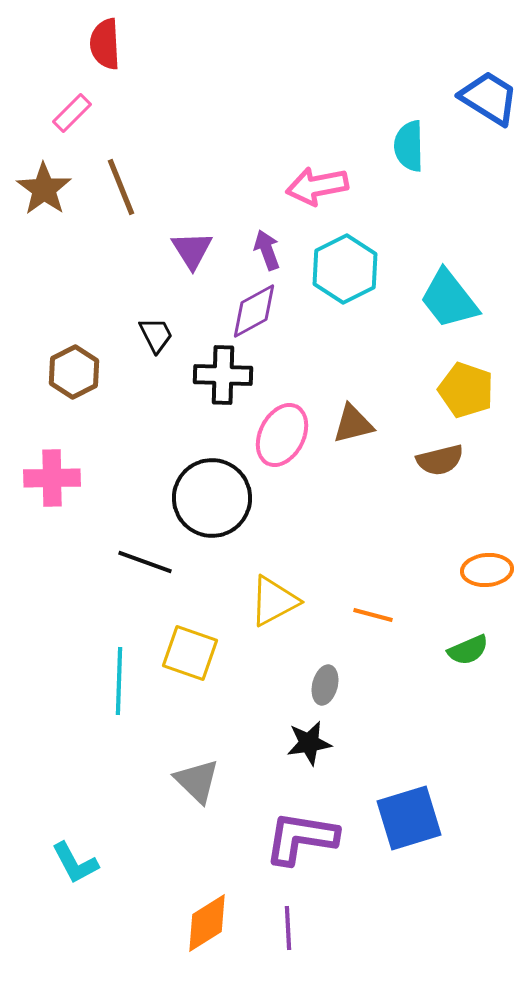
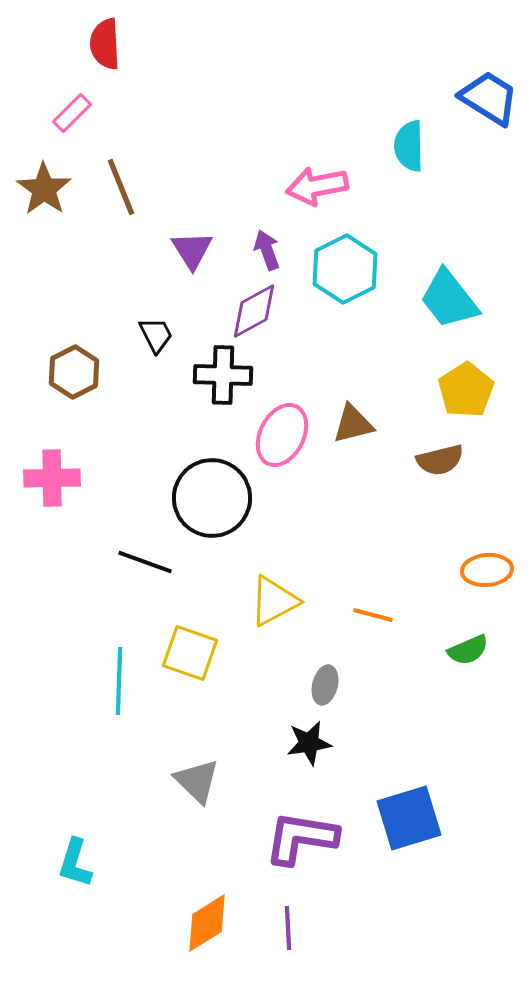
yellow pentagon: rotated 20 degrees clockwise
cyan L-shape: rotated 45 degrees clockwise
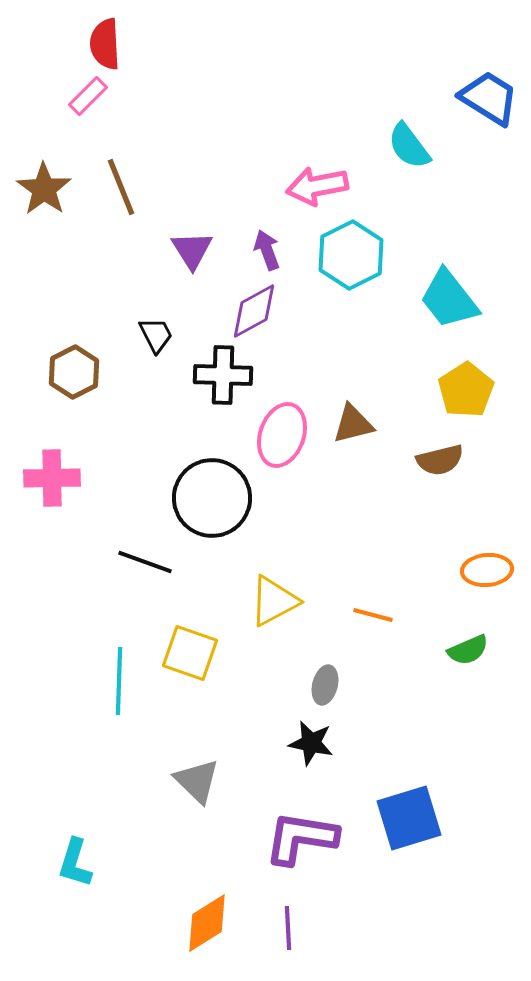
pink rectangle: moved 16 px right, 17 px up
cyan semicircle: rotated 36 degrees counterclockwise
cyan hexagon: moved 6 px right, 14 px up
pink ellipse: rotated 8 degrees counterclockwise
black star: moved 2 px right; rotated 21 degrees clockwise
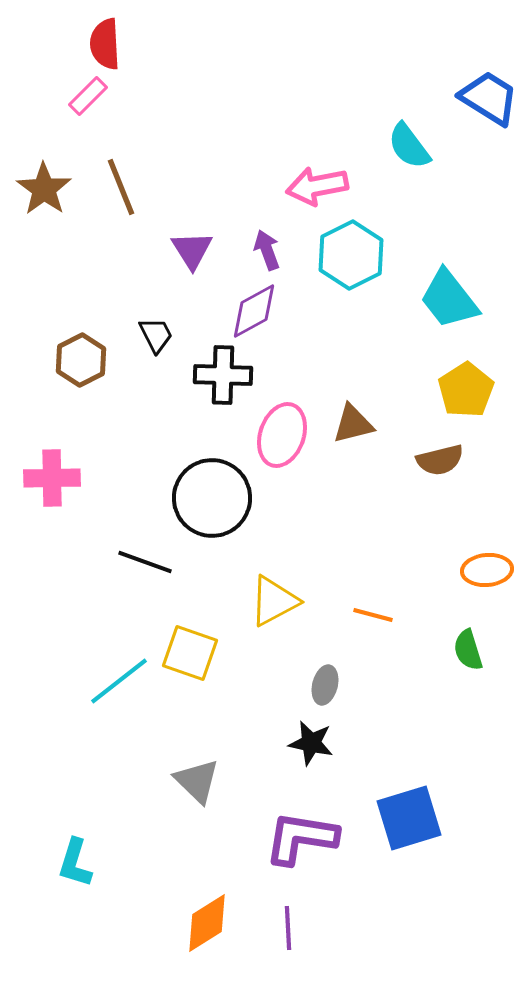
brown hexagon: moved 7 px right, 12 px up
green semicircle: rotated 96 degrees clockwise
cyan line: rotated 50 degrees clockwise
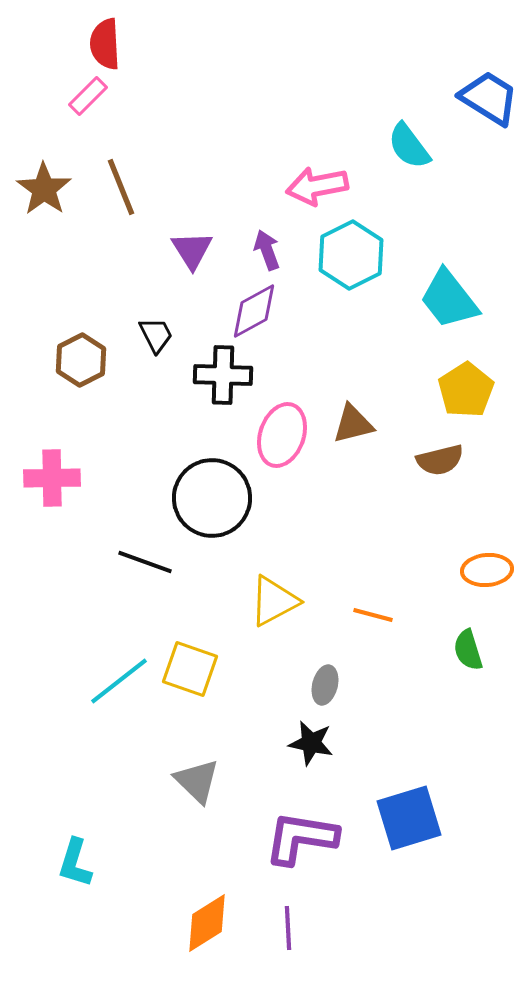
yellow square: moved 16 px down
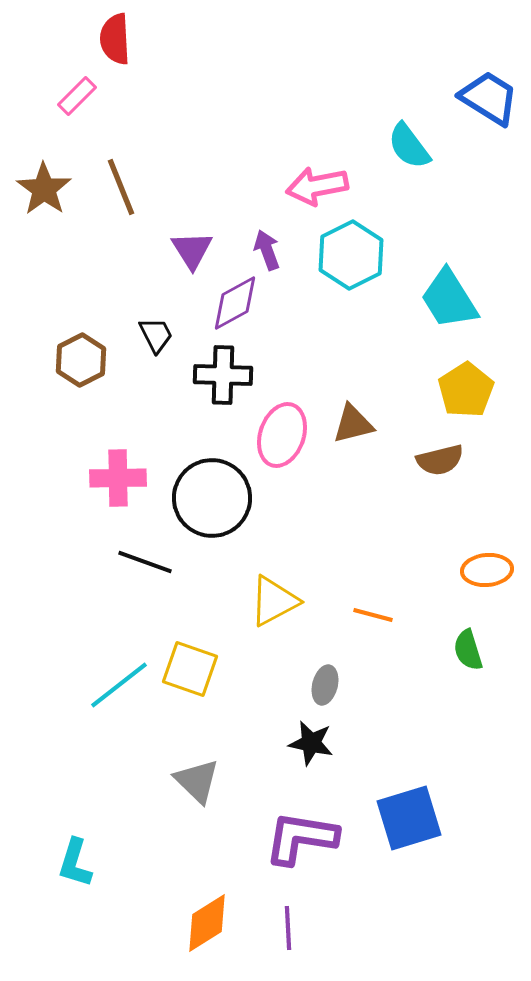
red semicircle: moved 10 px right, 5 px up
pink rectangle: moved 11 px left
cyan trapezoid: rotated 6 degrees clockwise
purple diamond: moved 19 px left, 8 px up
pink cross: moved 66 px right
cyan line: moved 4 px down
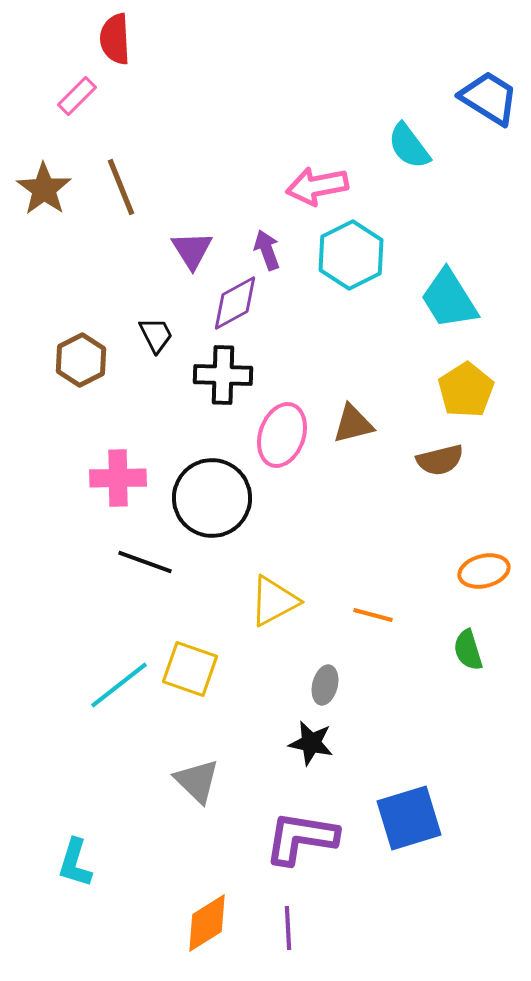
orange ellipse: moved 3 px left, 1 px down; rotated 9 degrees counterclockwise
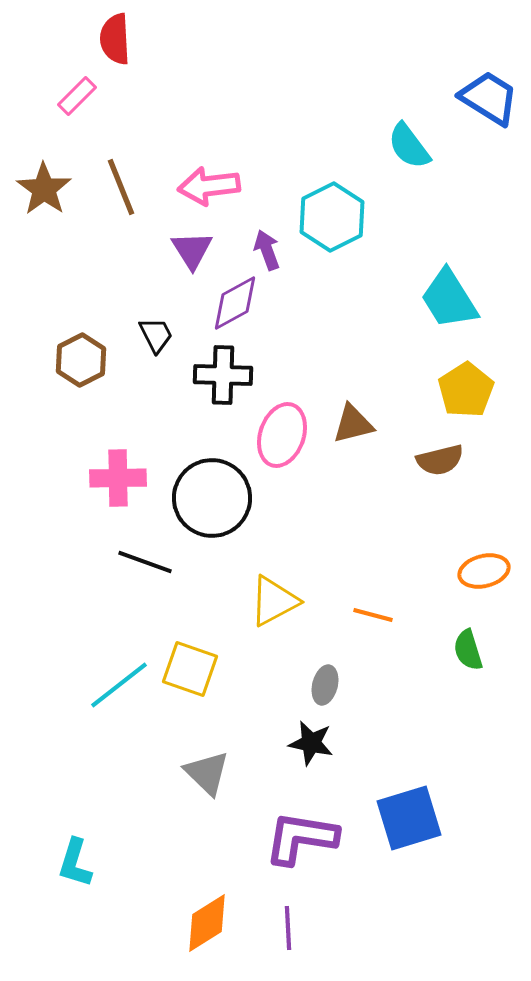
pink arrow: moved 108 px left; rotated 4 degrees clockwise
cyan hexagon: moved 19 px left, 38 px up
gray triangle: moved 10 px right, 8 px up
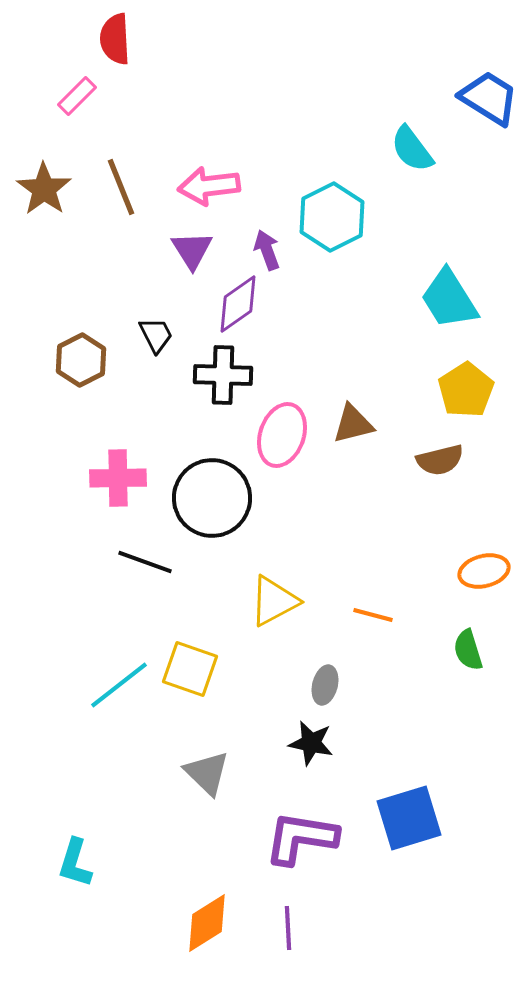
cyan semicircle: moved 3 px right, 3 px down
purple diamond: moved 3 px right, 1 px down; rotated 6 degrees counterclockwise
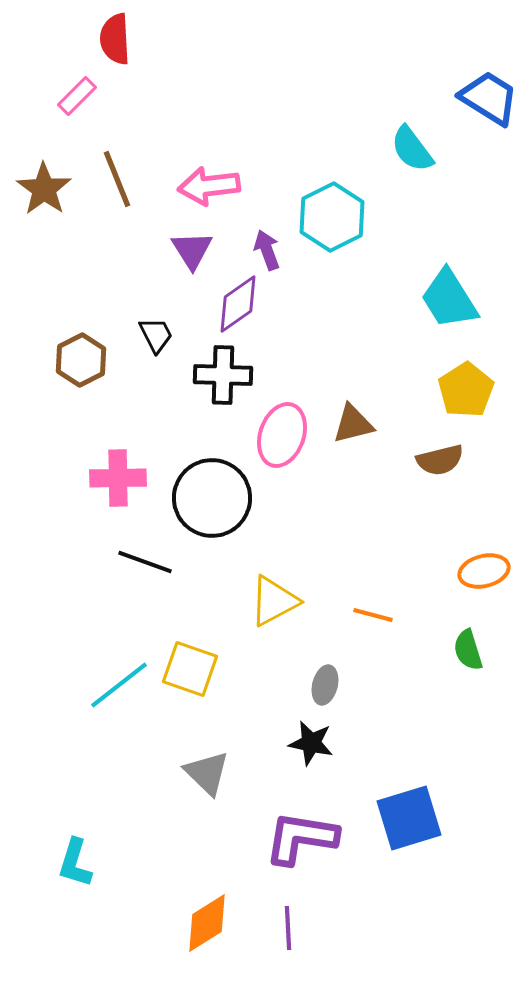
brown line: moved 4 px left, 8 px up
